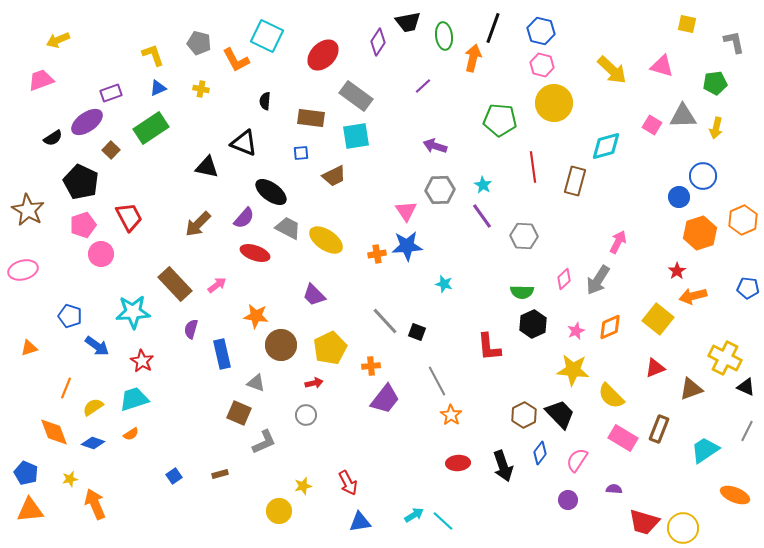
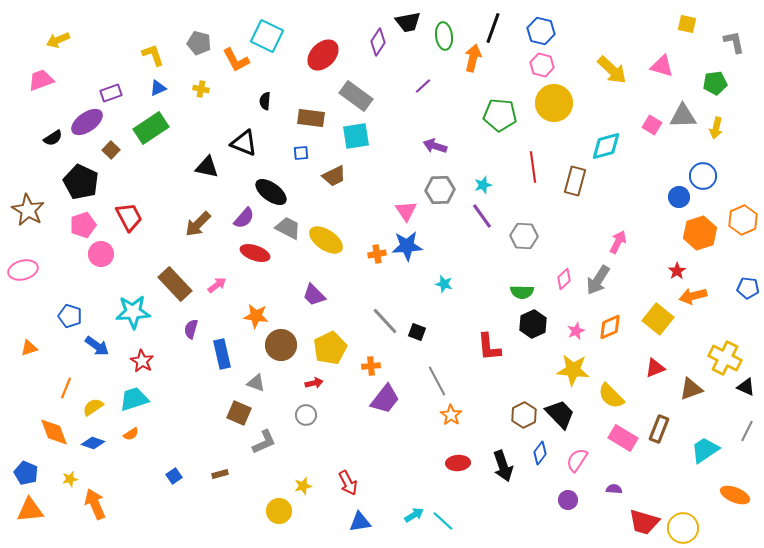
green pentagon at (500, 120): moved 5 px up
cyan star at (483, 185): rotated 24 degrees clockwise
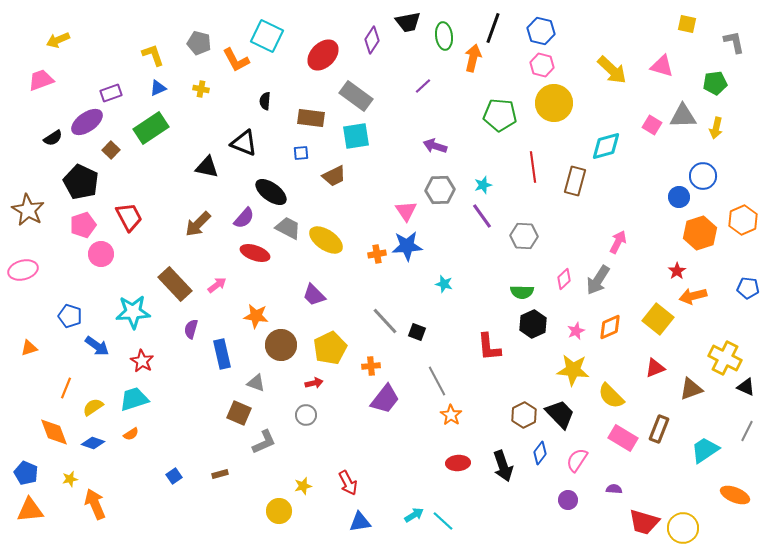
purple diamond at (378, 42): moved 6 px left, 2 px up
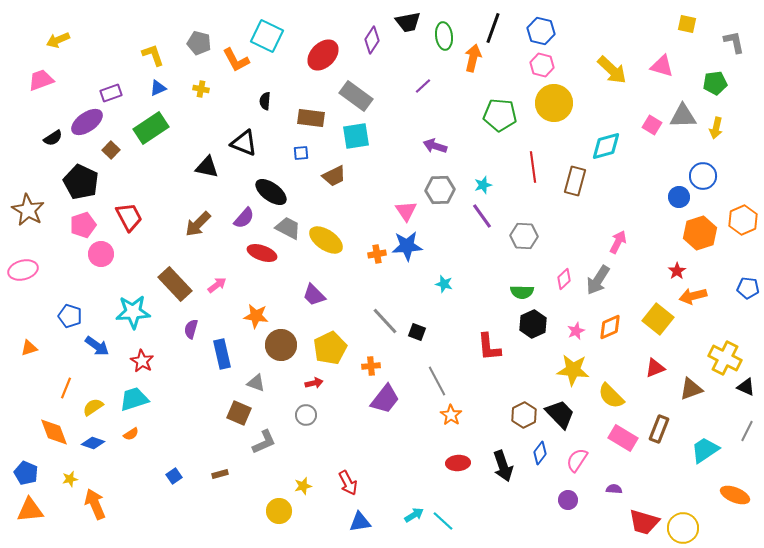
red ellipse at (255, 253): moved 7 px right
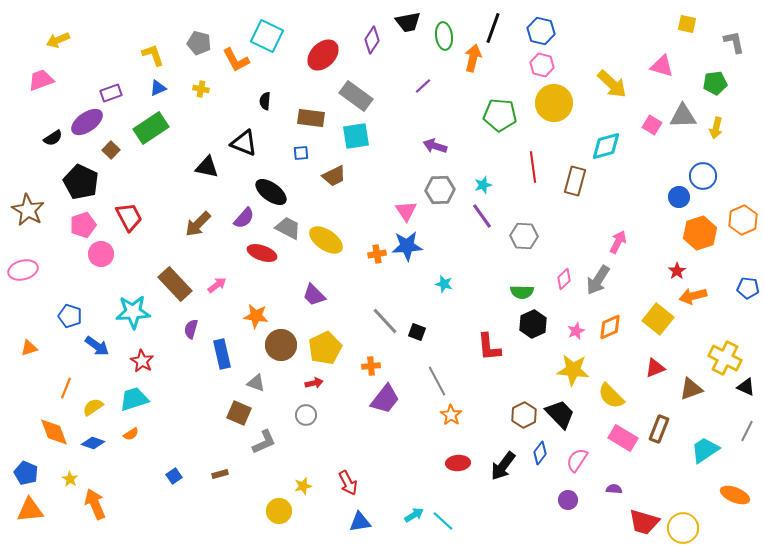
yellow arrow at (612, 70): moved 14 px down
yellow pentagon at (330, 348): moved 5 px left
black arrow at (503, 466): rotated 56 degrees clockwise
yellow star at (70, 479): rotated 28 degrees counterclockwise
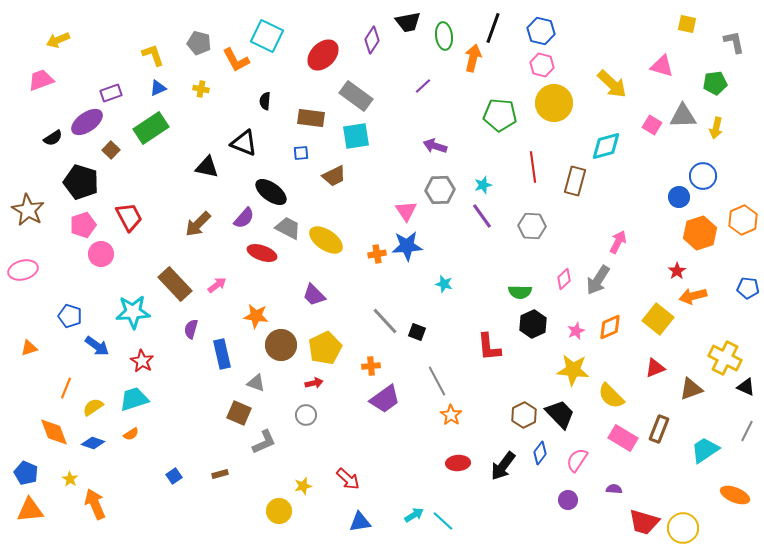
black pentagon at (81, 182): rotated 8 degrees counterclockwise
gray hexagon at (524, 236): moved 8 px right, 10 px up
green semicircle at (522, 292): moved 2 px left
purple trapezoid at (385, 399): rotated 16 degrees clockwise
red arrow at (348, 483): moved 4 px up; rotated 20 degrees counterclockwise
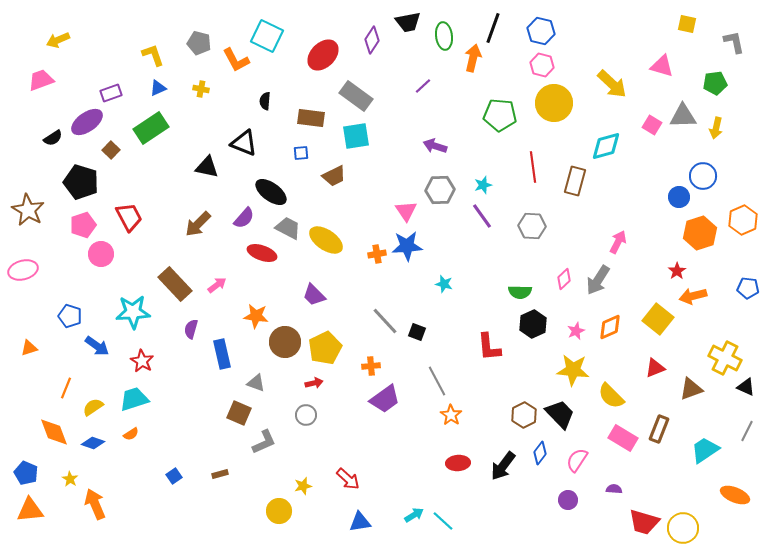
brown circle at (281, 345): moved 4 px right, 3 px up
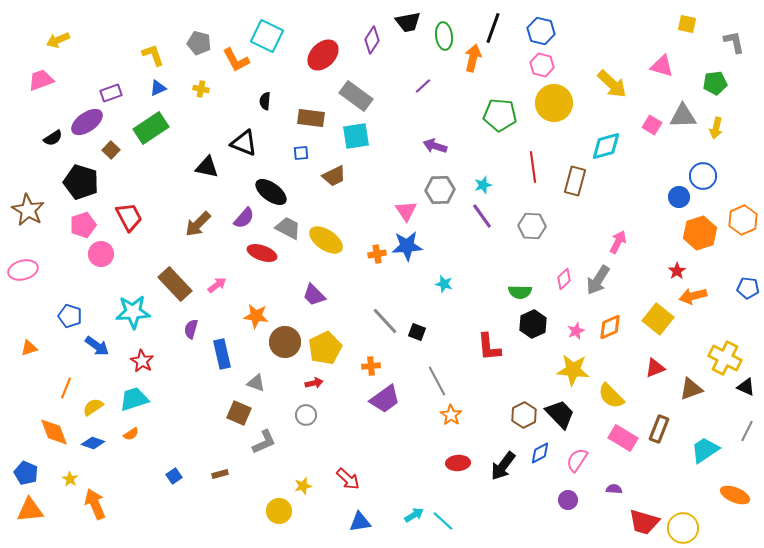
blue diamond at (540, 453): rotated 25 degrees clockwise
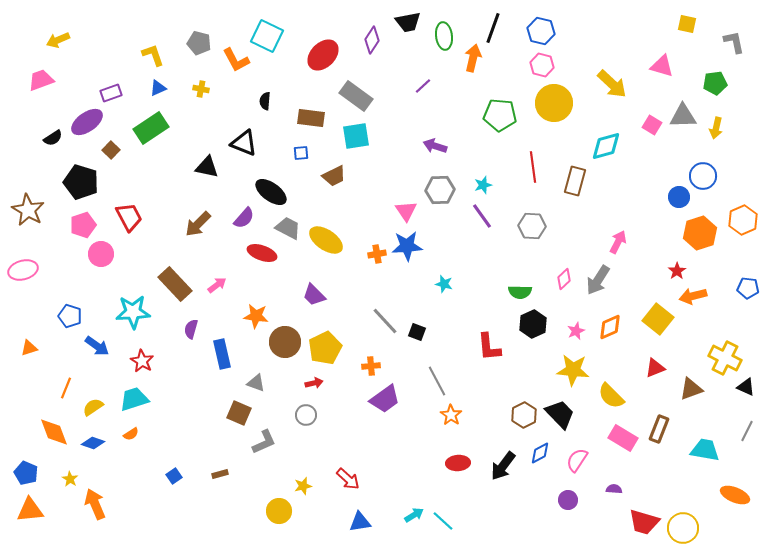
cyan trapezoid at (705, 450): rotated 44 degrees clockwise
